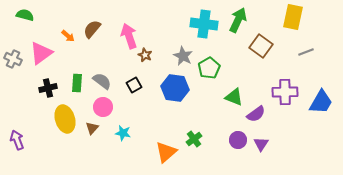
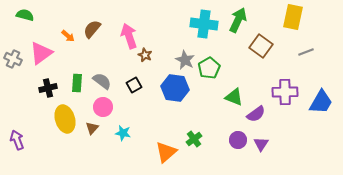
gray star: moved 2 px right, 4 px down
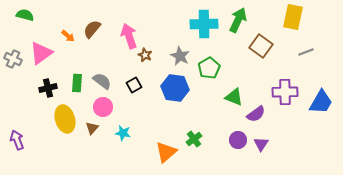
cyan cross: rotated 8 degrees counterclockwise
gray star: moved 5 px left, 4 px up
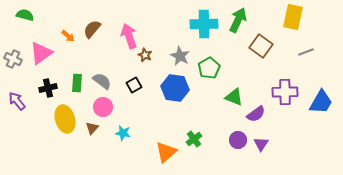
purple arrow: moved 39 px up; rotated 18 degrees counterclockwise
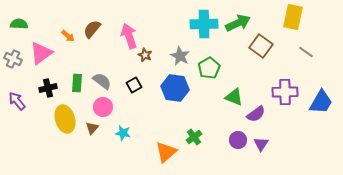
green semicircle: moved 6 px left, 9 px down; rotated 12 degrees counterclockwise
green arrow: moved 3 px down; rotated 40 degrees clockwise
gray line: rotated 56 degrees clockwise
green cross: moved 2 px up
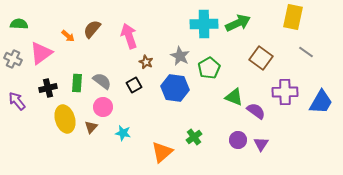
brown square: moved 12 px down
brown star: moved 1 px right, 7 px down
purple semicircle: moved 3 px up; rotated 108 degrees counterclockwise
brown triangle: moved 1 px left, 1 px up
orange triangle: moved 4 px left
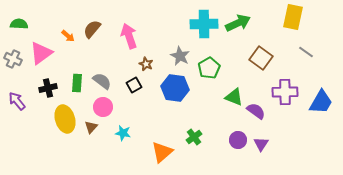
brown star: moved 2 px down
